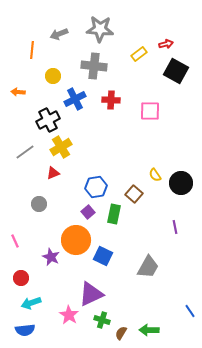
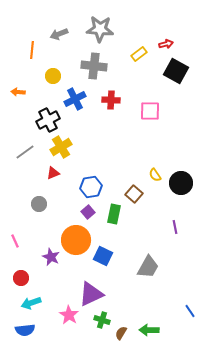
blue hexagon: moved 5 px left
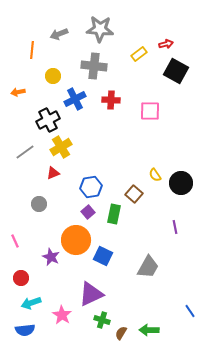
orange arrow: rotated 16 degrees counterclockwise
pink star: moved 7 px left
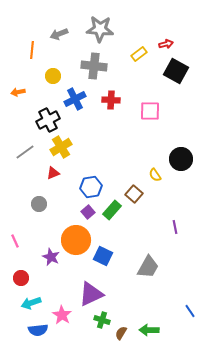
black circle: moved 24 px up
green rectangle: moved 2 px left, 4 px up; rotated 30 degrees clockwise
blue semicircle: moved 13 px right
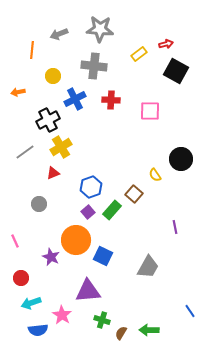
blue hexagon: rotated 10 degrees counterclockwise
purple triangle: moved 3 px left, 3 px up; rotated 20 degrees clockwise
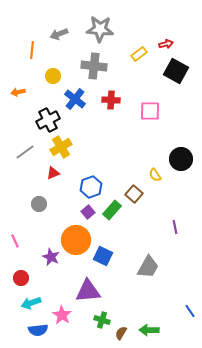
blue cross: rotated 25 degrees counterclockwise
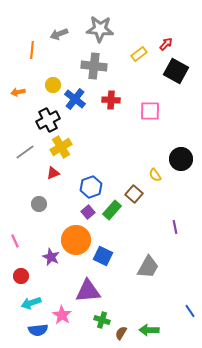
red arrow: rotated 32 degrees counterclockwise
yellow circle: moved 9 px down
red circle: moved 2 px up
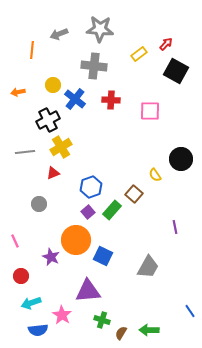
gray line: rotated 30 degrees clockwise
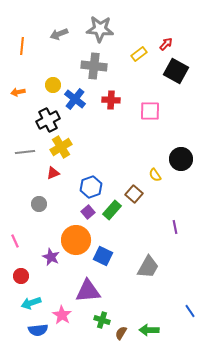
orange line: moved 10 px left, 4 px up
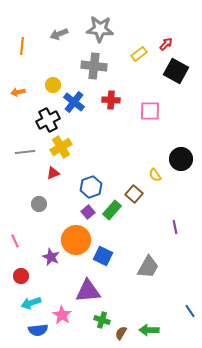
blue cross: moved 1 px left, 3 px down
